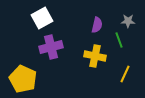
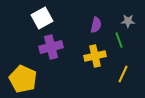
purple semicircle: moved 1 px left
yellow cross: rotated 25 degrees counterclockwise
yellow line: moved 2 px left
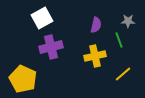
yellow line: rotated 24 degrees clockwise
